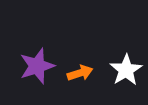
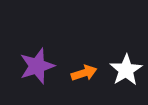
orange arrow: moved 4 px right
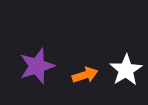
orange arrow: moved 1 px right, 2 px down
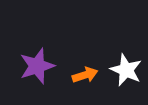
white star: rotated 16 degrees counterclockwise
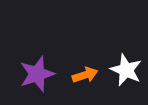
purple star: moved 8 px down
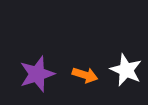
orange arrow: rotated 35 degrees clockwise
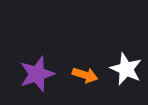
white star: moved 1 px up
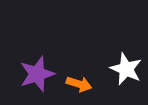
orange arrow: moved 6 px left, 9 px down
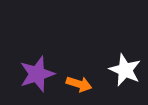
white star: moved 1 px left, 1 px down
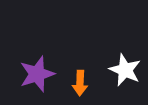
orange arrow: moved 1 px right, 1 px up; rotated 75 degrees clockwise
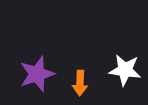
white star: rotated 16 degrees counterclockwise
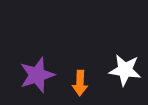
purple star: moved 1 px down
